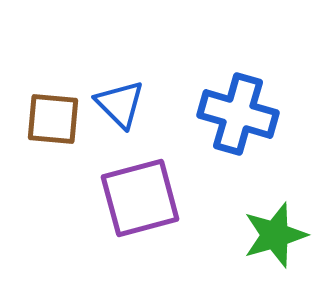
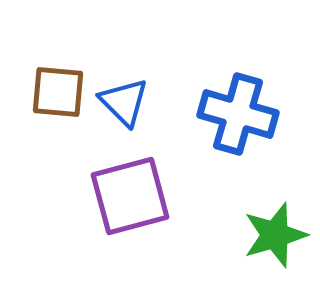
blue triangle: moved 4 px right, 2 px up
brown square: moved 5 px right, 27 px up
purple square: moved 10 px left, 2 px up
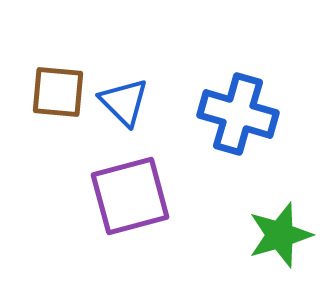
green star: moved 5 px right
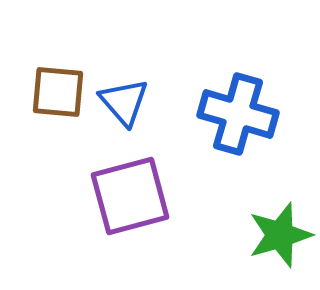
blue triangle: rotated 4 degrees clockwise
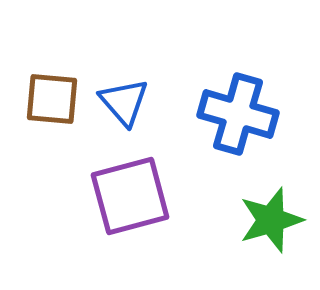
brown square: moved 6 px left, 7 px down
green star: moved 9 px left, 15 px up
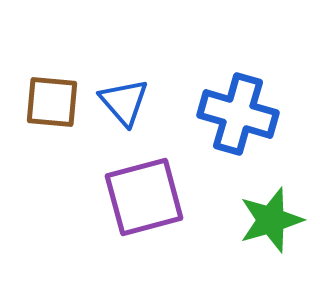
brown square: moved 3 px down
purple square: moved 14 px right, 1 px down
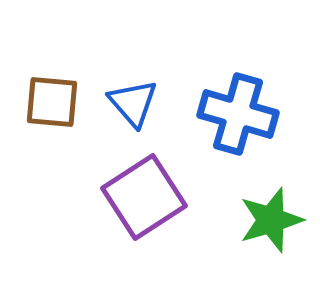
blue triangle: moved 9 px right, 1 px down
purple square: rotated 18 degrees counterclockwise
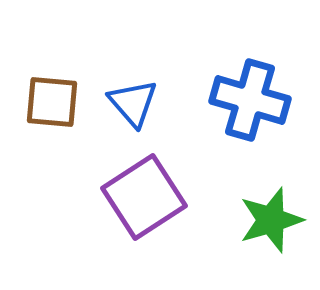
blue cross: moved 12 px right, 14 px up
